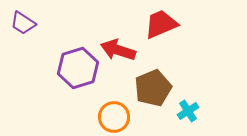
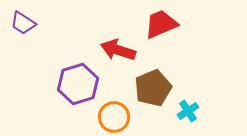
purple hexagon: moved 16 px down
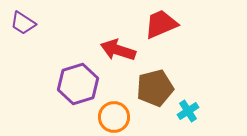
brown pentagon: moved 2 px right; rotated 9 degrees clockwise
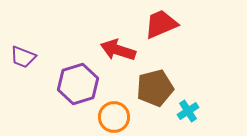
purple trapezoid: moved 34 px down; rotated 12 degrees counterclockwise
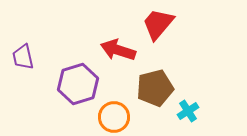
red trapezoid: moved 3 px left; rotated 27 degrees counterclockwise
purple trapezoid: rotated 56 degrees clockwise
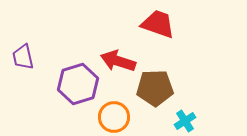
red trapezoid: rotated 69 degrees clockwise
red arrow: moved 11 px down
brown pentagon: rotated 12 degrees clockwise
cyan cross: moved 3 px left, 10 px down
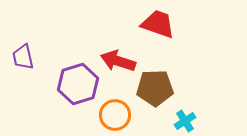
orange circle: moved 1 px right, 2 px up
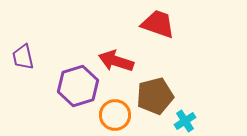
red arrow: moved 2 px left
purple hexagon: moved 2 px down
brown pentagon: moved 8 px down; rotated 12 degrees counterclockwise
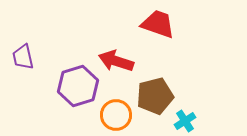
orange circle: moved 1 px right
